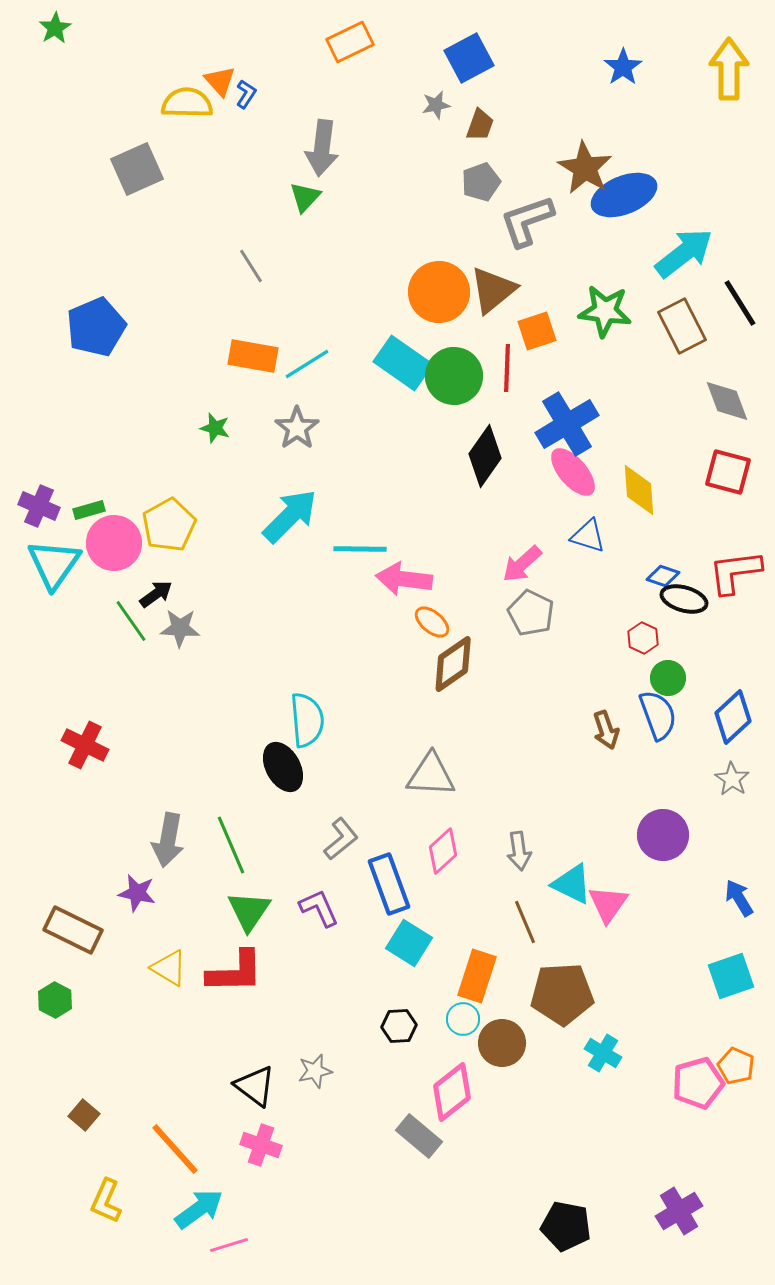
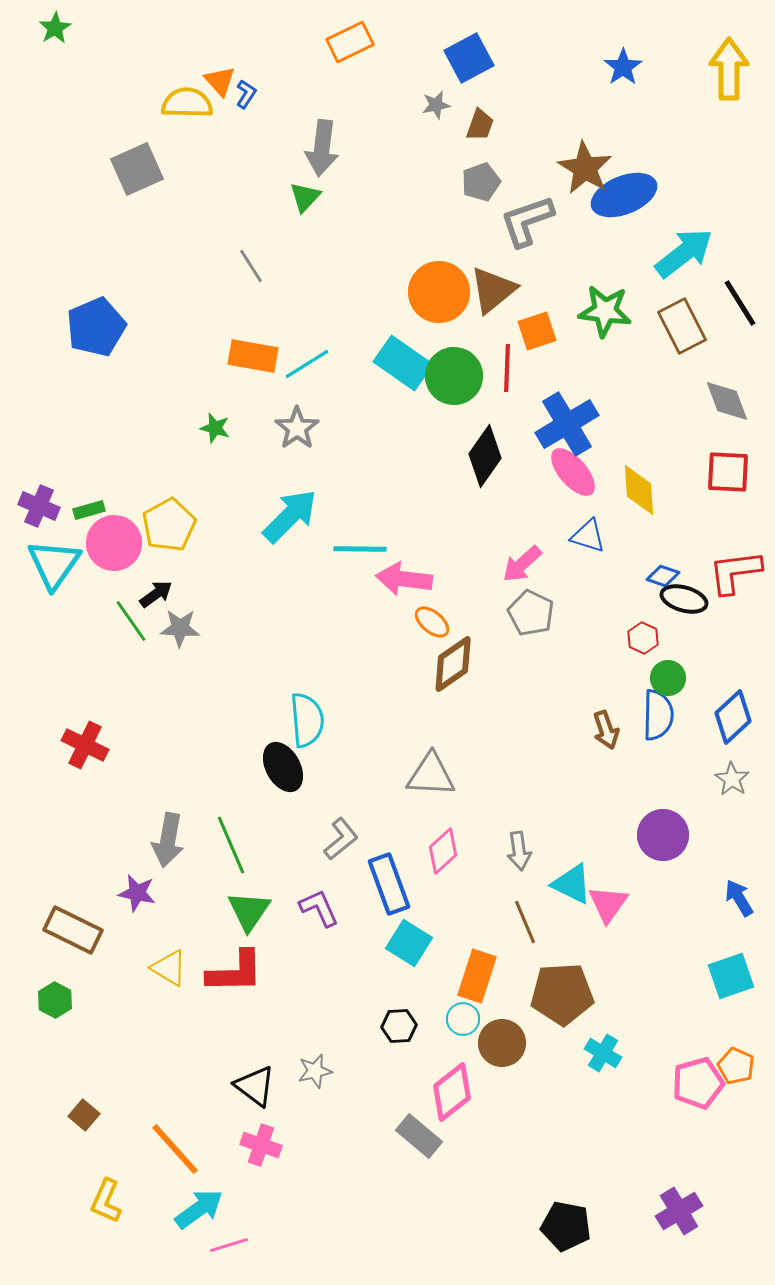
red square at (728, 472): rotated 12 degrees counterclockwise
blue semicircle at (658, 715): rotated 21 degrees clockwise
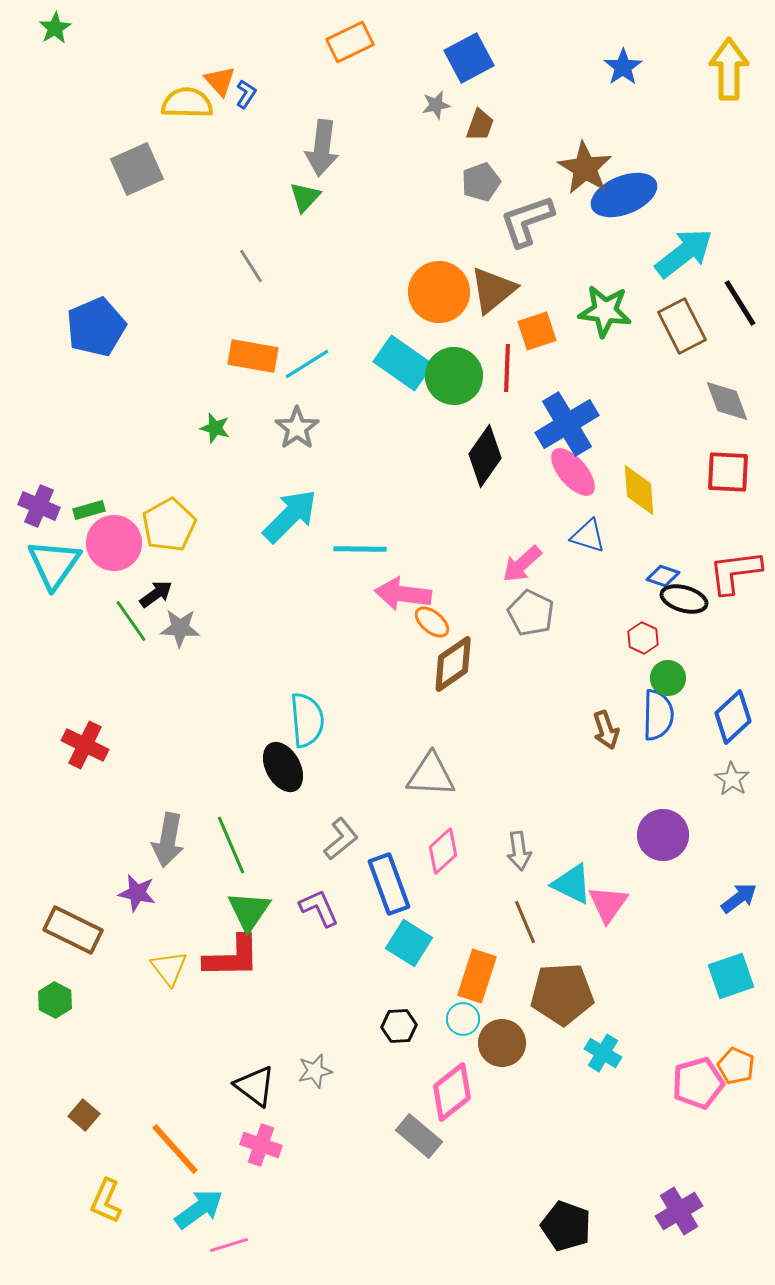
pink arrow at (404, 579): moved 1 px left, 15 px down
blue arrow at (739, 898): rotated 84 degrees clockwise
yellow triangle at (169, 968): rotated 21 degrees clockwise
red L-shape at (235, 972): moved 3 px left, 15 px up
black pentagon at (566, 1226): rotated 9 degrees clockwise
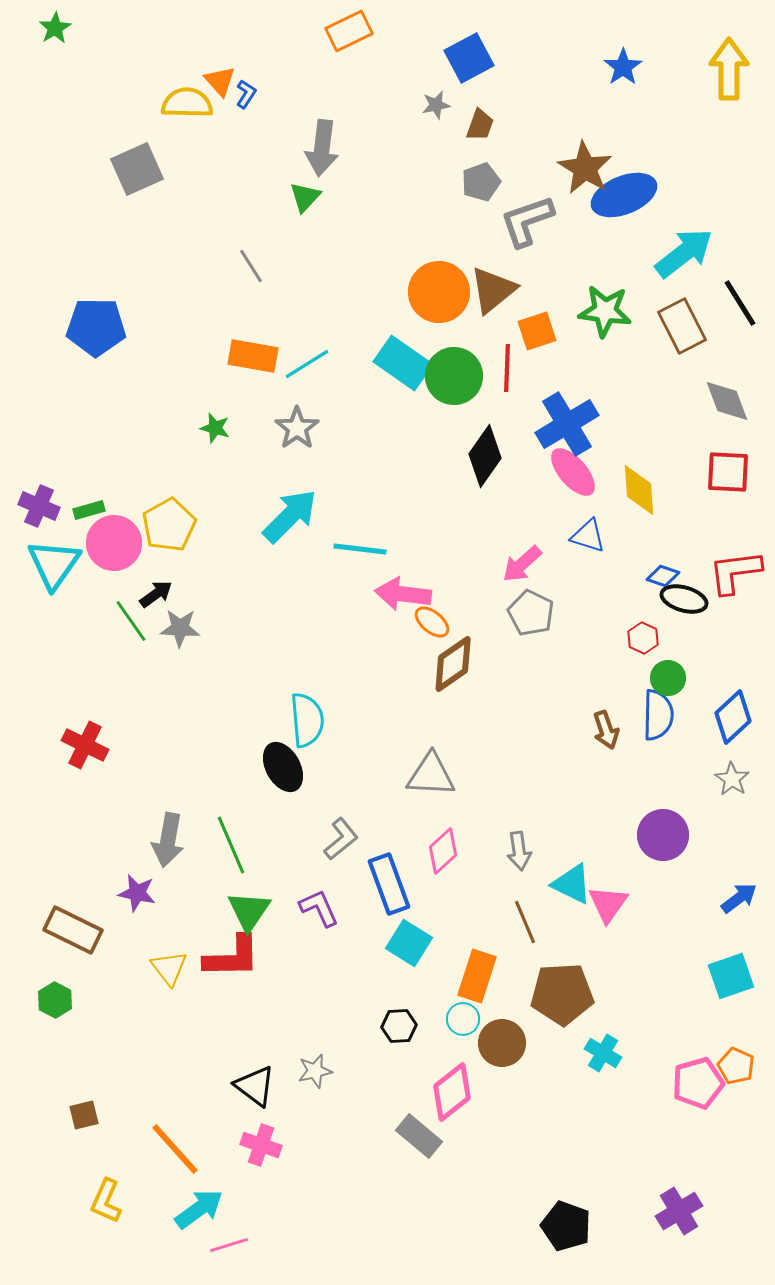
orange rectangle at (350, 42): moved 1 px left, 11 px up
blue pentagon at (96, 327): rotated 24 degrees clockwise
cyan line at (360, 549): rotated 6 degrees clockwise
brown square at (84, 1115): rotated 36 degrees clockwise
